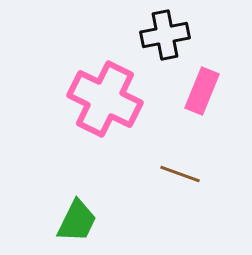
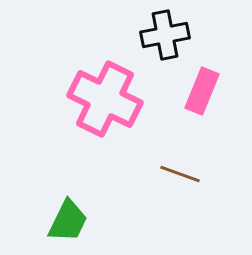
green trapezoid: moved 9 px left
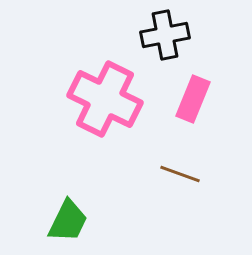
pink rectangle: moved 9 px left, 8 px down
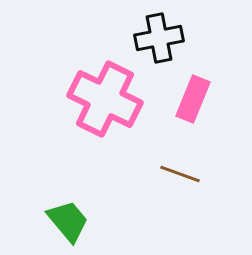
black cross: moved 6 px left, 3 px down
green trapezoid: rotated 66 degrees counterclockwise
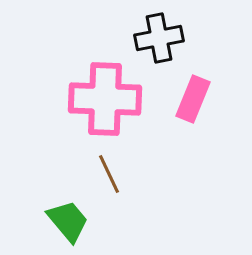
pink cross: rotated 24 degrees counterclockwise
brown line: moved 71 px left; rotated 45 degrees clockwise
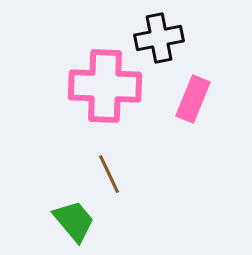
pink cross: moved 13 px up
green trapezoid: moved 6 px right
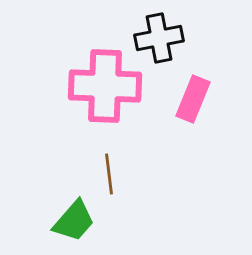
brown line: rotated 18 degrees clockwise
green trapezoid: rotated 81 degrees clockwise
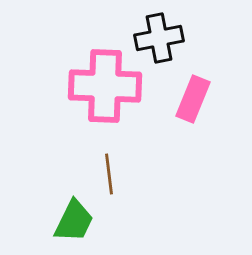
green trapezoid: rotated 15 degrees counterclockwise
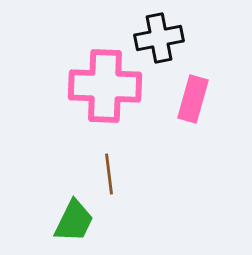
pink rectangle: rotated 6 degrees counterclockwise
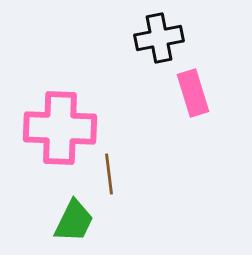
pink cross: moved 45 px left, 42 px down
pink rectangle: moved 6 px up; rotated 33 degrees counterclockwise
